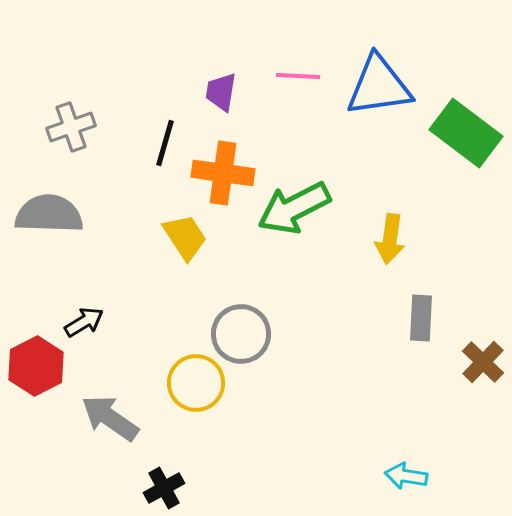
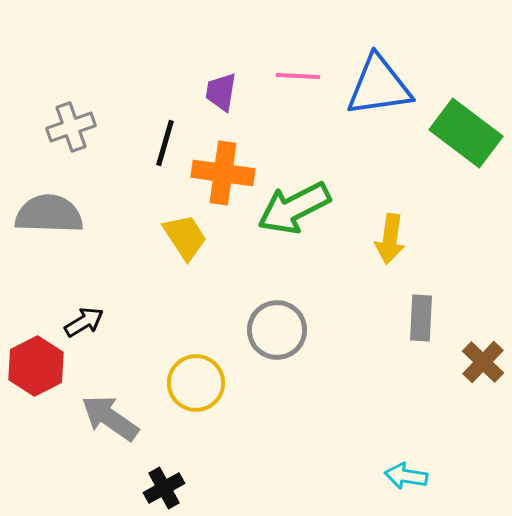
gray circle: moved 36 px right, 4 px up
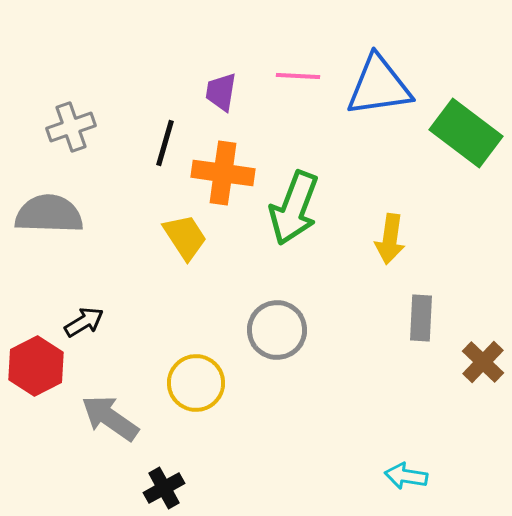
green arrow: rotated 42 degrees counterclockwise
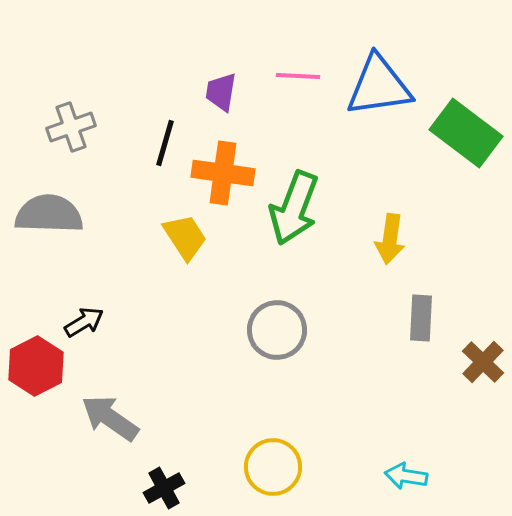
yellow circle: moved 77 px right, 84 px down
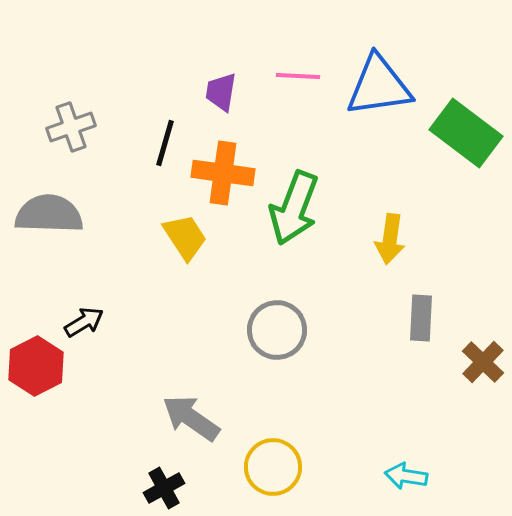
gray arrow: moved 81 px right
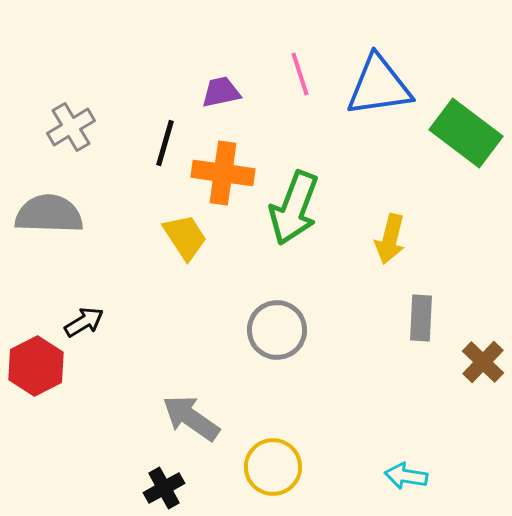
pink line: moved 2 px right, 2 px up; rotated 69 degrees clockwise
purple trapezoid: rotated 69 degrees clockwise
gray cross: rotated 12 degrees counterclockwise
yellow arrow: rotated 6 degrees clockwise
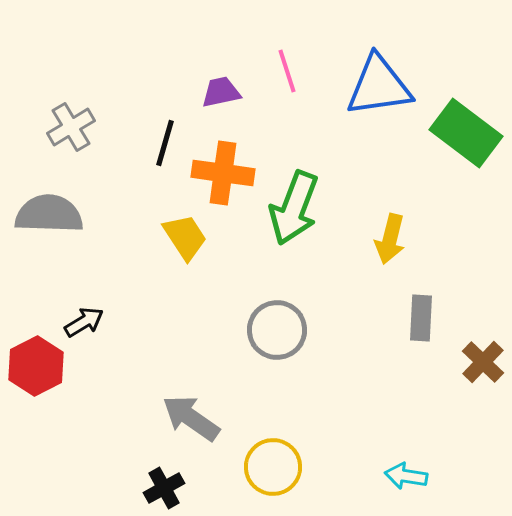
pink line: moved 13 px left, 3 px up
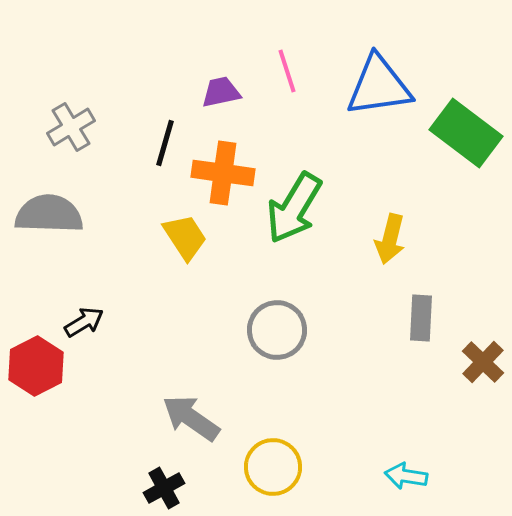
green arrow: rotated 10 degrees clockwise
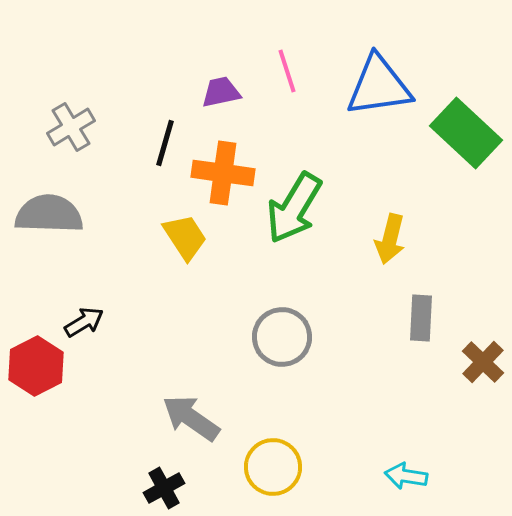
green rectangle: rotated 6 degrees clockwise
gray circle: moved 5 px right, 7 px down
